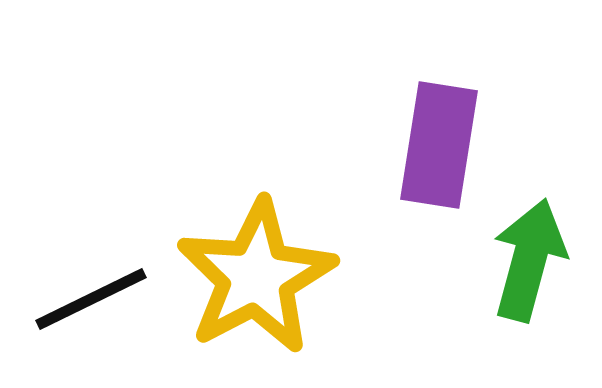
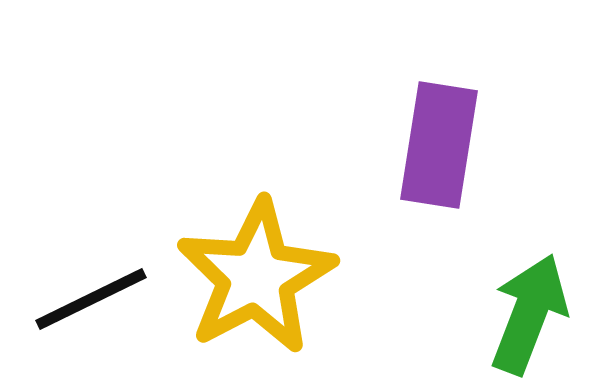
green arrow: moved 54 px down; rotated 6 degrees clockwise
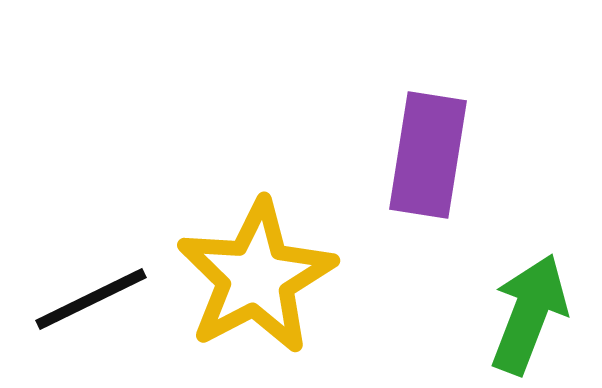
purple rectangle: moved 11 px left, 10 px down
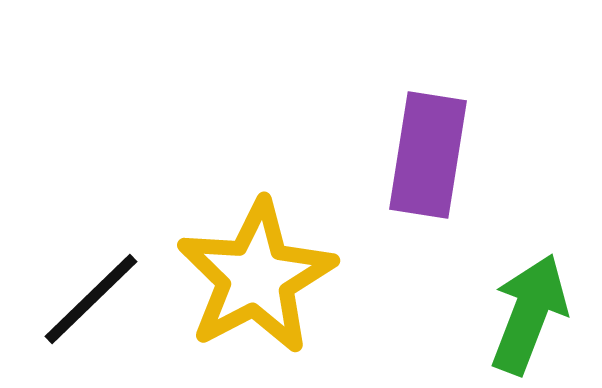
black line: rotated 18 degrees counterclockwise
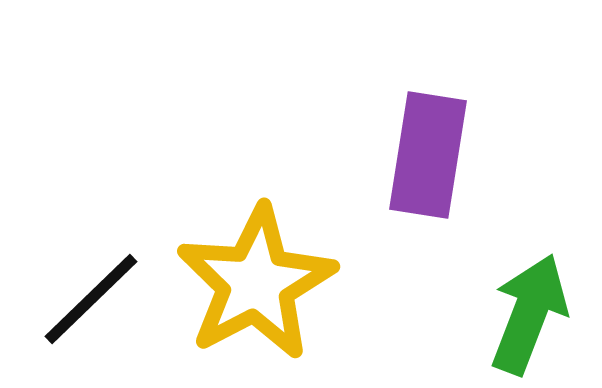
yellow star: moved 6 px down
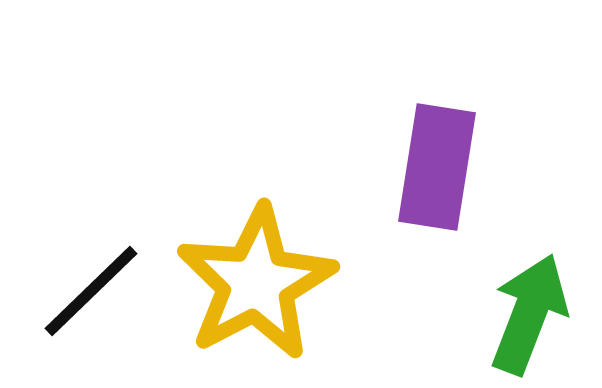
purple rectangle: moved 9 px right, 12 px down
black line: moved 8 px up
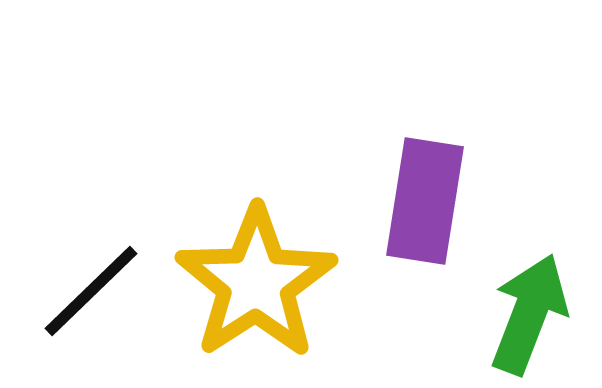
purple rectangle: moved 12 px left, 34 px down
yellow star: rotated 5 degrees counterclockwise
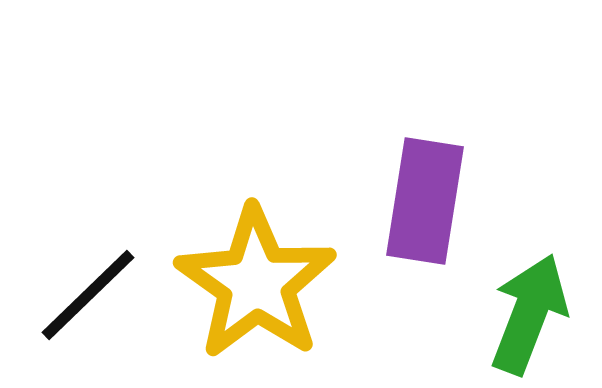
yellow star: rotated 4 degrees counterclockwise
black line: moved 3 px left, 4 px down
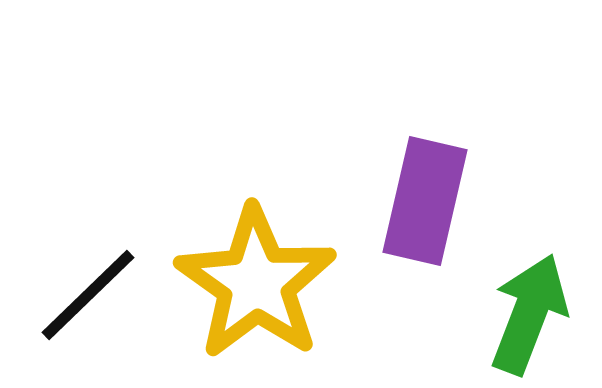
purple rectangle: rotated 4 degrees clockwise
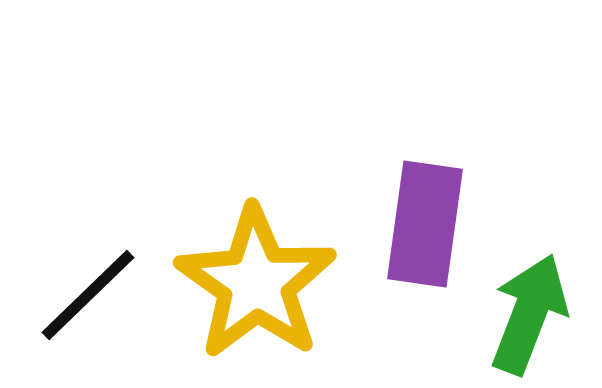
purple rectangle: moved 23 px down; rotated 5 degrees counterclockwise
